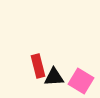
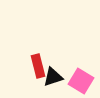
black triangle: moved 1 px left; rotated 15 degrees counterclockwise
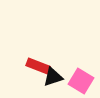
red rectangle: rotated 55 degrees counterclockwise
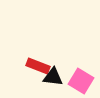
black triangle: rotated 25 degrees clockwise
